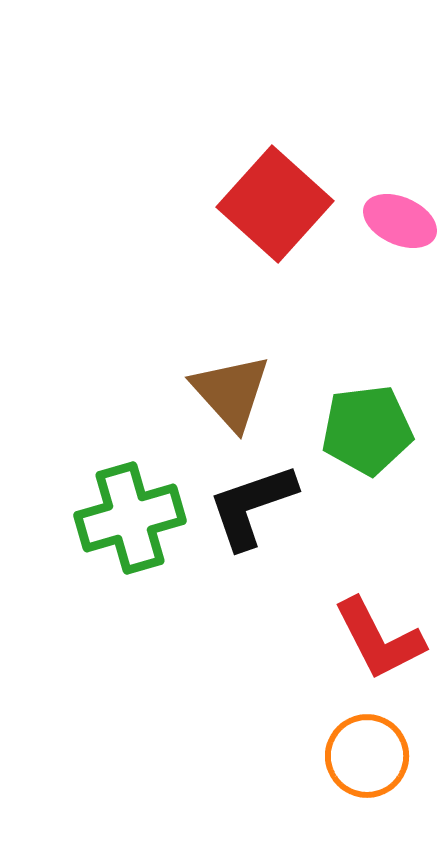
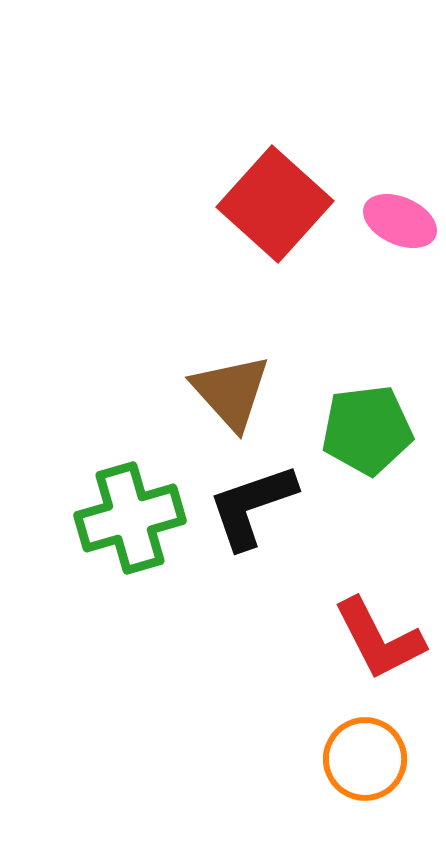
orange circle: moved 2 px left, 3 px down
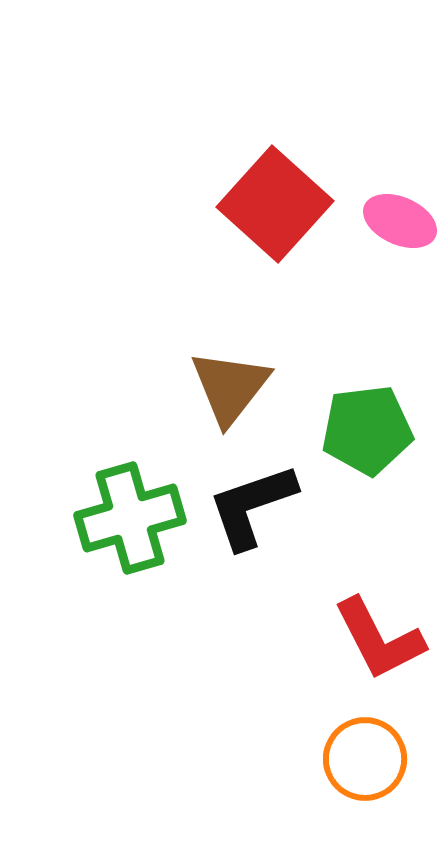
brown triangle: moved 1 px left, 5 px up; rotated 20 degrees clockwise
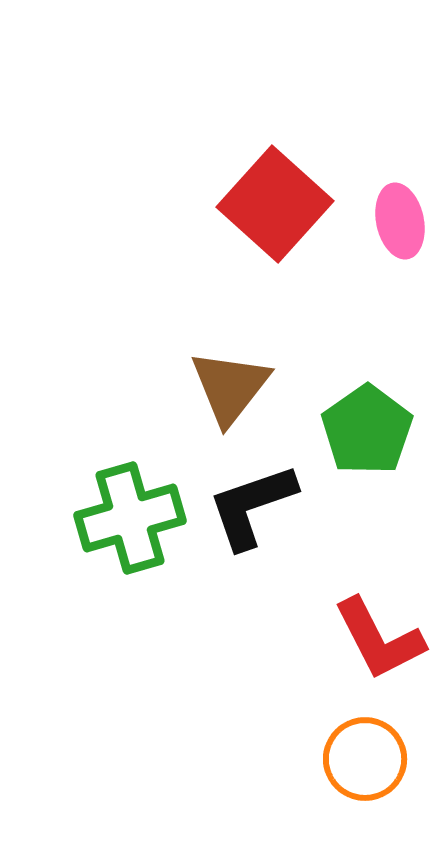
pink ellipse: rotated 54 degrees clockwise
green pentagon: rotated 28 degrees counterclockwise
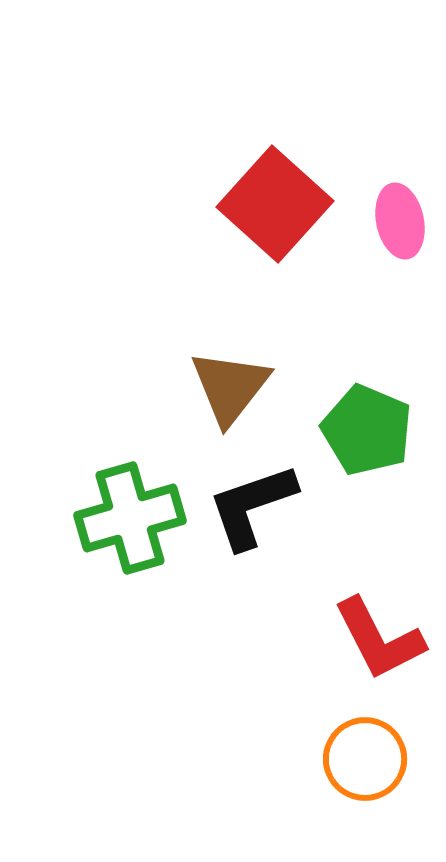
green pentagon: rotated 14 degrees counterclockwise
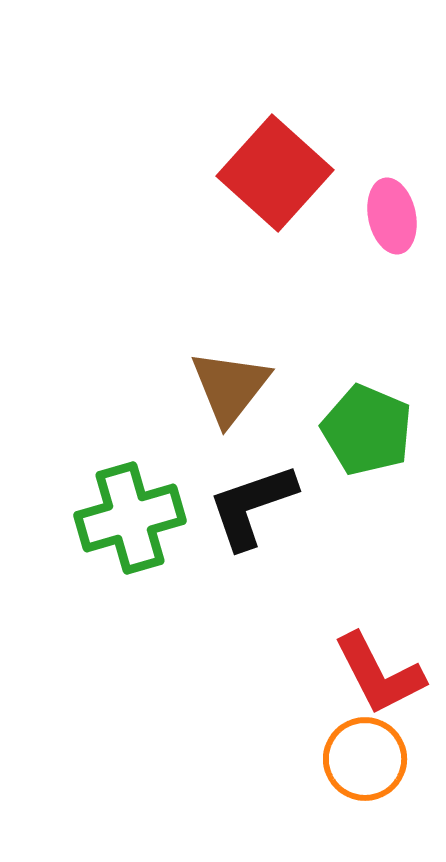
red square: moved 31 px up
pink ellipse: moved 8 px left, 5 px up
red L-shape: moved 35 px down
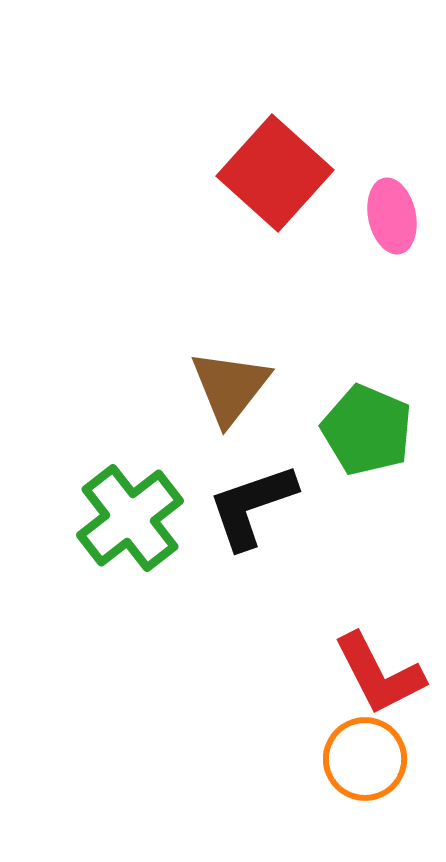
green cross: rotated 22 degrees counterclockwise
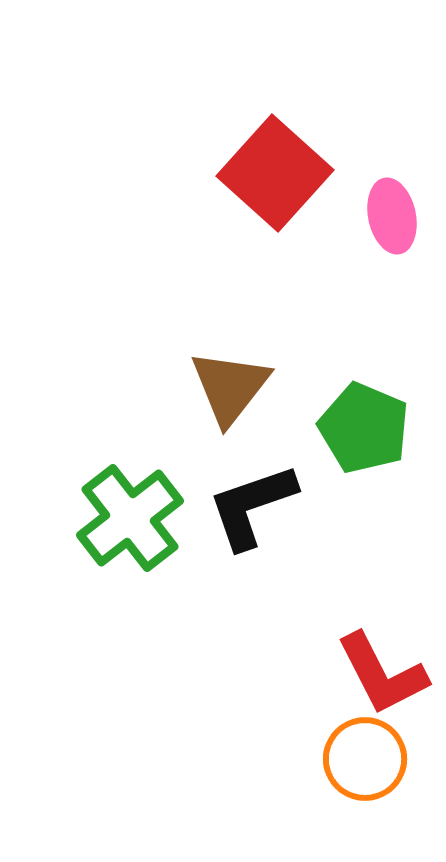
green pentagon: moved 3 px left, 2 px up
red L-shape: moved 3 px right
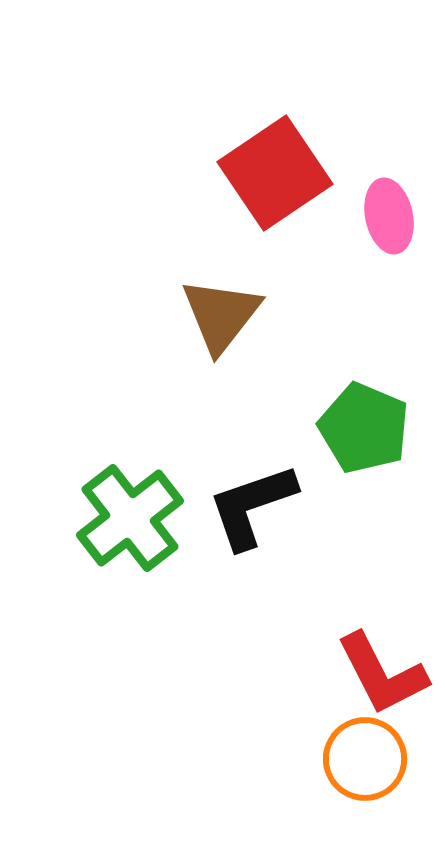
red square: rotated 14 degrees clockwise
pink ellipse: moved 3 px left
brown triangle: moved 9 px left, 72 px up
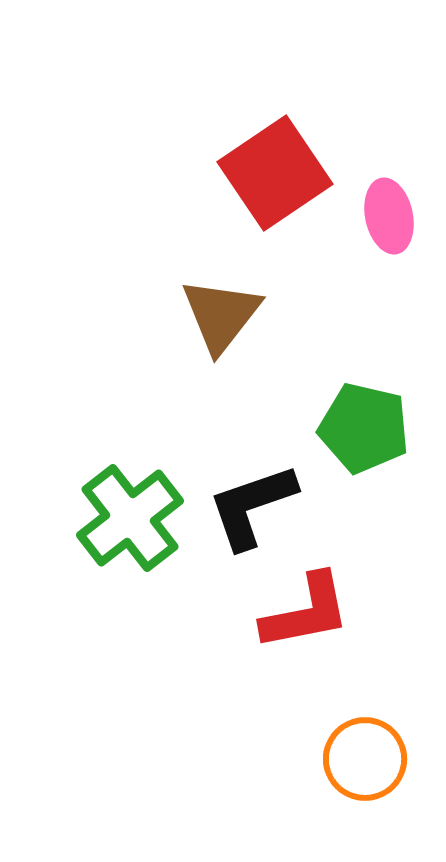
green pentagon: rotated 10 degrees counterclockwise
red L-shape: moved 76 px left, 62 px up; rotated 74 degrees counterclockwise
